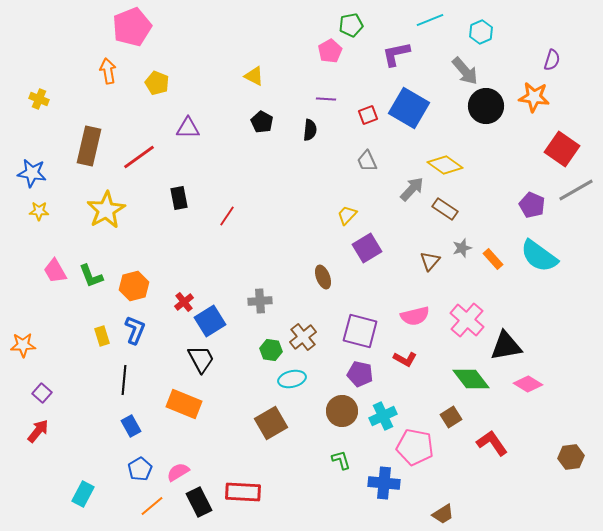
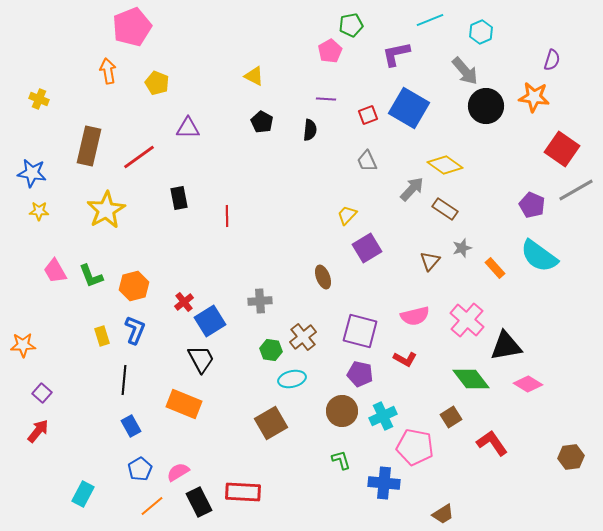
red line at (227, 216): rotated 35 degrees counterclockwise
orange rectangle at (493, 259): moved 2 px right, 9 px down
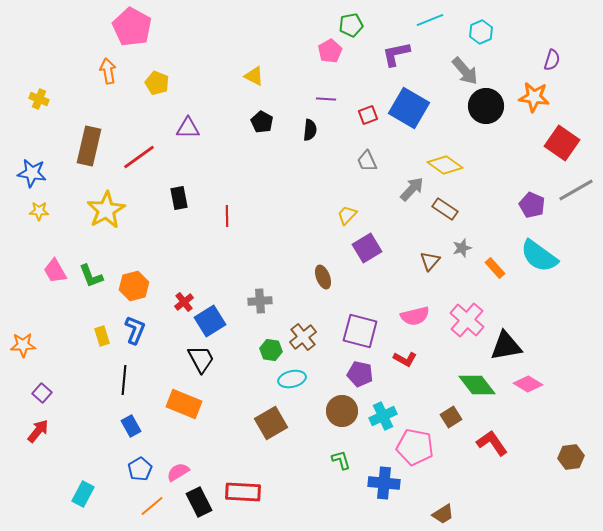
pink pentagon at (132, 27): rotated 21 degrees counterclockwise
red square at (562, 149): moved 6 px up
green diamond at (471, 379): moved 6 px right, 6 px down
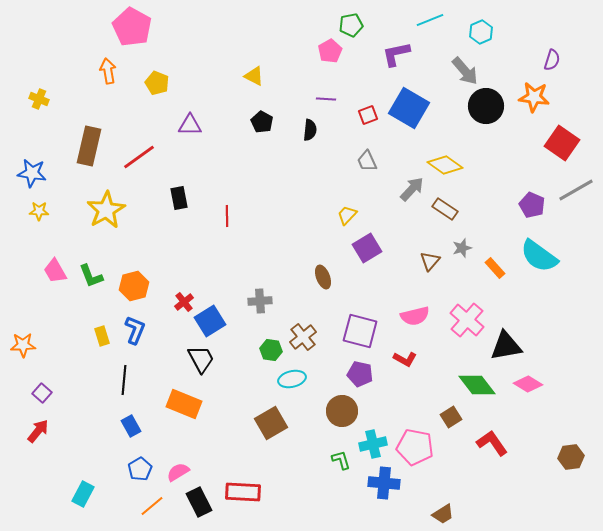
purple triangle at (188, 128): moved 2 px right, 3 px up
cyan cross at (383, 416): moved 10 px left, 28 px down; rotated 12 degrees clockwise
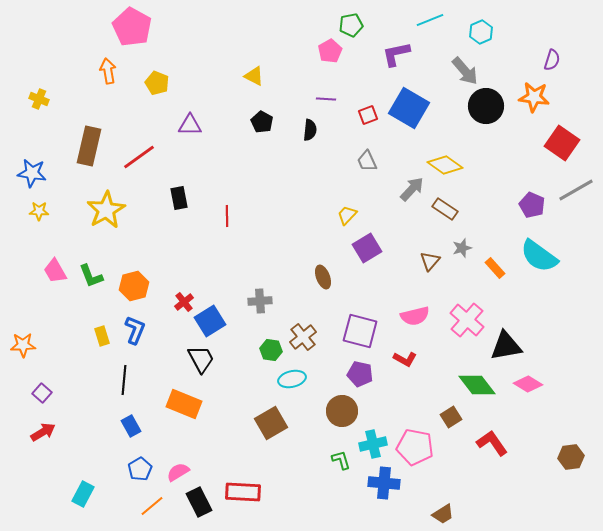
red arrow at (38, 431): moved 5 px right, 1 px down; rotated 20 degrees clockwise
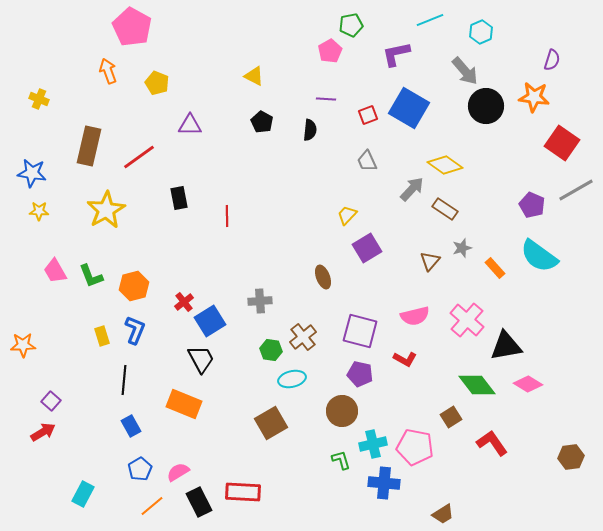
orange arrow at (108, 71): rotated 10 degrees counterclockwise
purple square at (42, 393): moved 9 px right, 8 px down
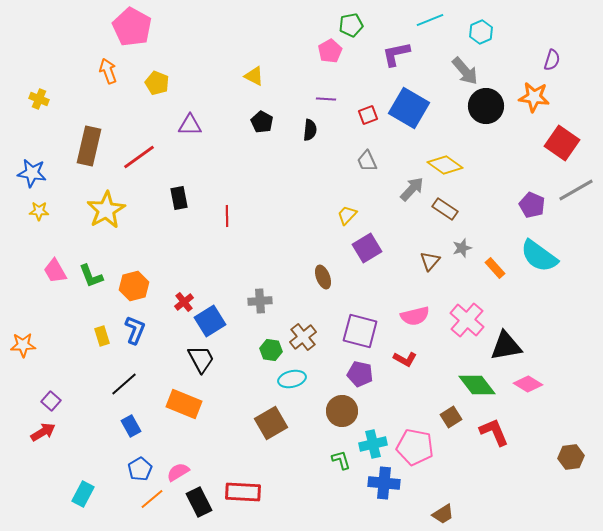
black line at (124, 380): moved 4 px down; rotated 44 degrees clockwise
red L-shape at (492, 443): moved 2 px right, 11 px up; rotated 12 degrees clockwise
orange line at (152, 506): moved 7 px up
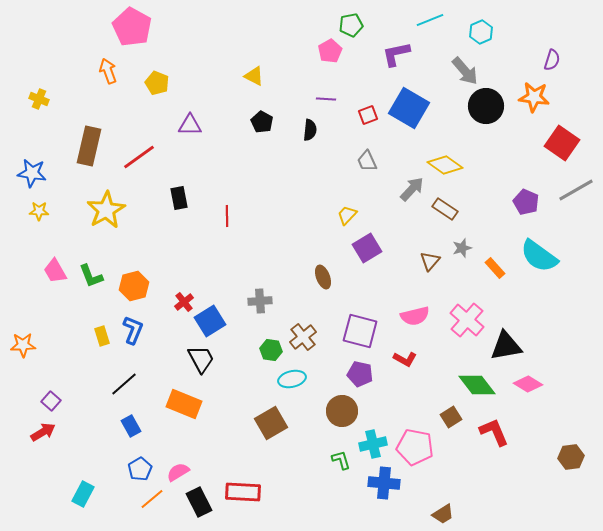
purple pentagon at (532, 205): moved 6 px left, 3 px up
blue L-shape at (135, 330): moved 2 px left
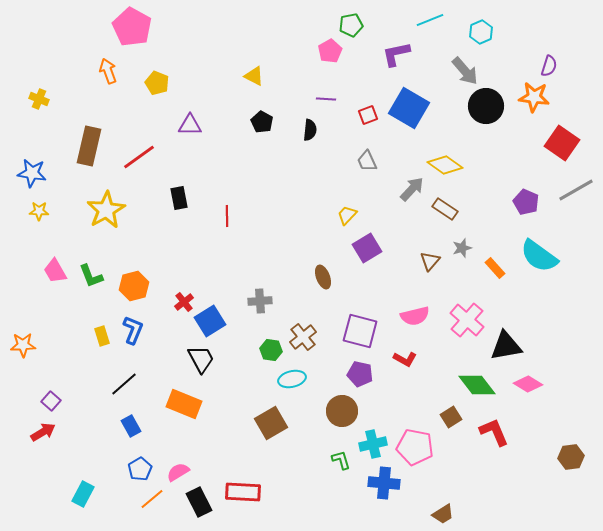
purple semicircle at (552, 60): moved 3 px left, 6 px down
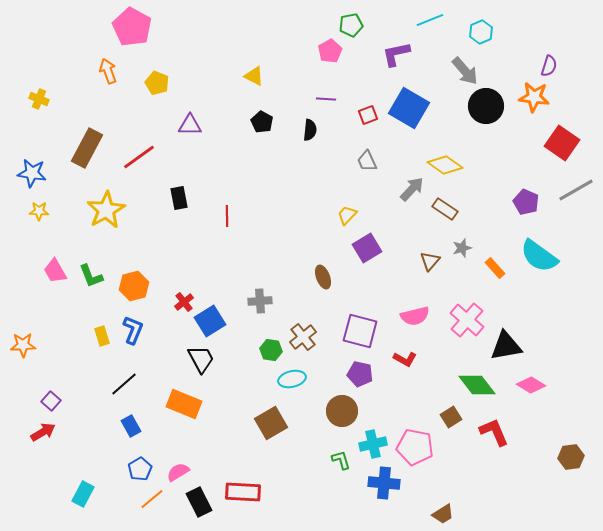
brown rectangle at (89, 146): moved 2 px left, 2 px down; rotated 15 degrees clockwise
pink diamond at (528, 384): moved 3 px right, 1 px down
